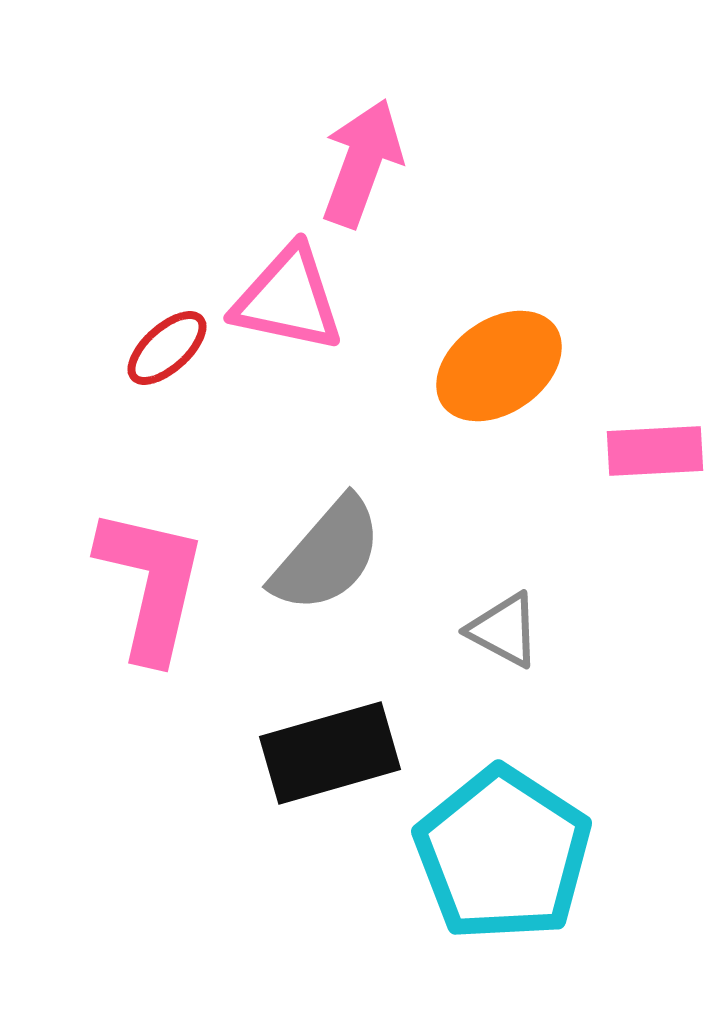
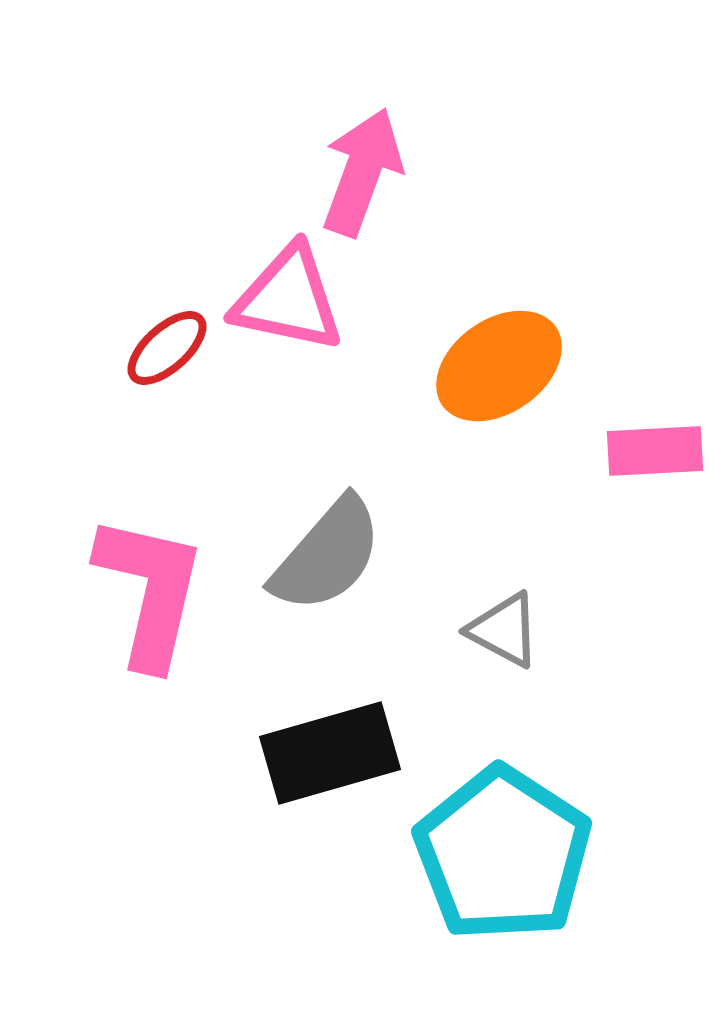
pink arrow: moved 9 px down
pink L-shape: moved 1 px left, 7 px down
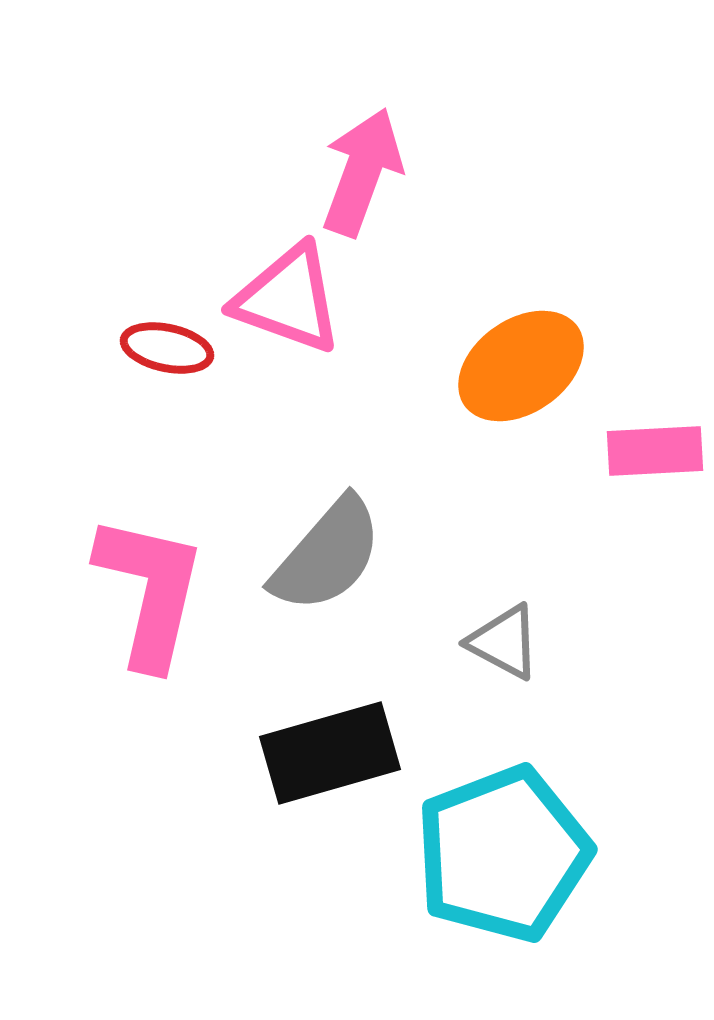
pink triangle: rotated 8 degrees clockwise
red ellipse: rotated 54 degrees clockwise
orange ellipse: moved 22 px right
gray triangle: moved 12 px down
cyan pentagon: rotated 18 degrees clockwise
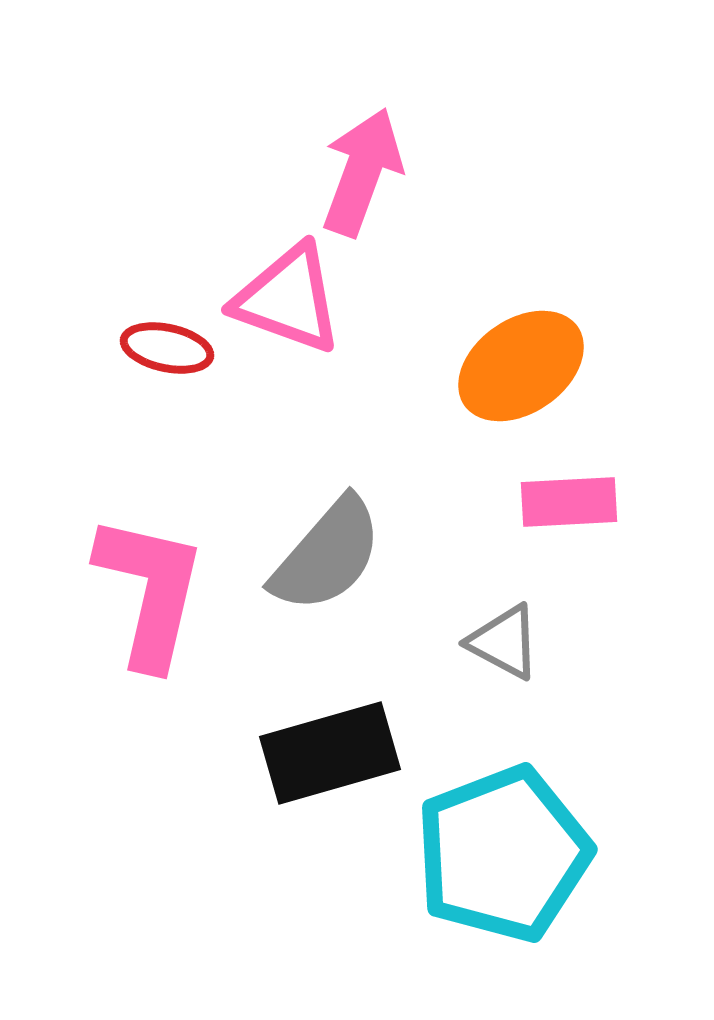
pink rectangle: moved 86 px left, 51 px down
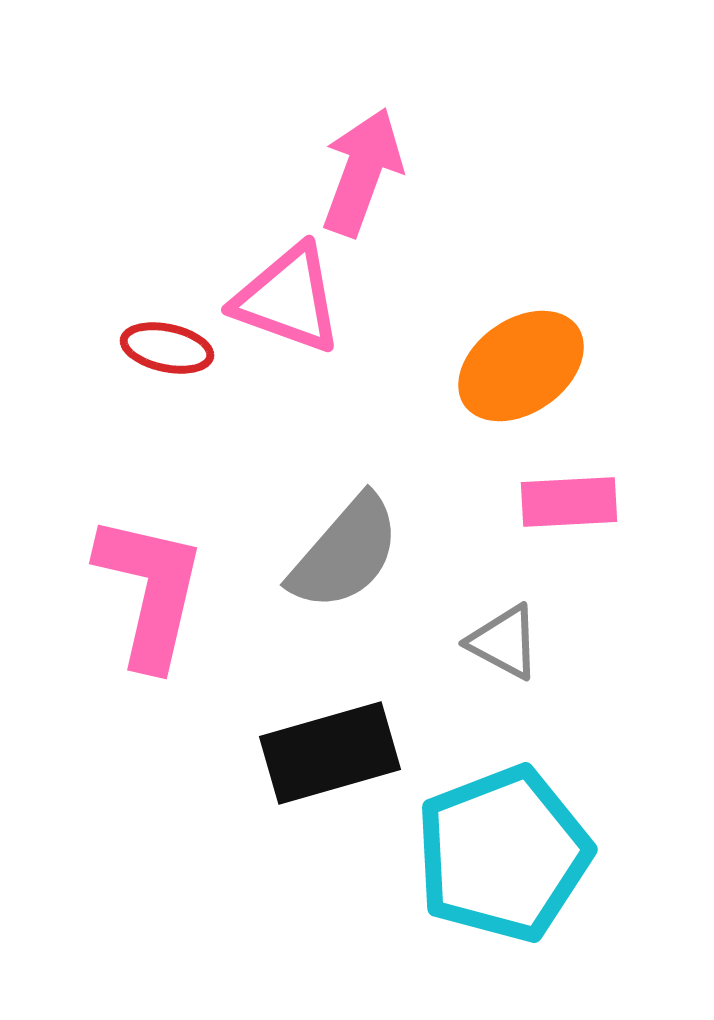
gray semicircle: moved 18 px right, 2 px up
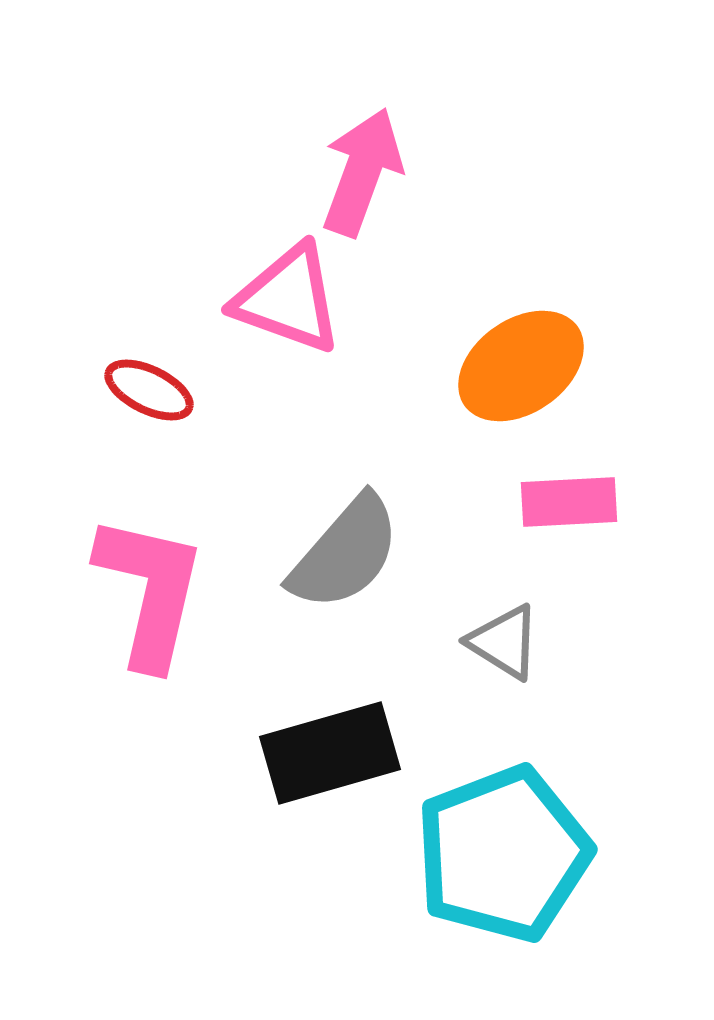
red ellipse: moved 18 px left, 42 px down; rotated 14 degrees clockwise
gray triangle: rotated 4 degrees clockwise
